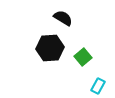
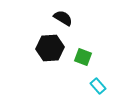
green square: rotated 30 degrees counterclockwise
cyan rectangle: rotated 70 degrees counterclockwise
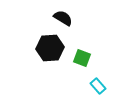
green square: moved 1 px left, 1 px down
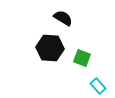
black hexagon: rotated 8 degrees clockwise
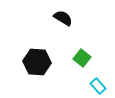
black hexagon: moved 13 px left, 14 px down
green square: rotated 18 degrees clockwise
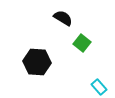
green square: moved 15 px up
cyan rectangle: moved 1 px right, 1 px down
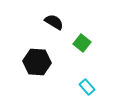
black semicircle: moved 9 px left, 4 px down
cyan rectangle: moved 12 px left
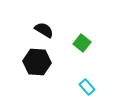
black semicircle: moved 10 px left, 8 px down
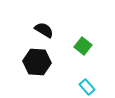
green square: moved 1 px right, 3 px down
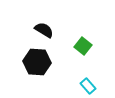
cyan rectangle: moved 1 px right, 1 px up
